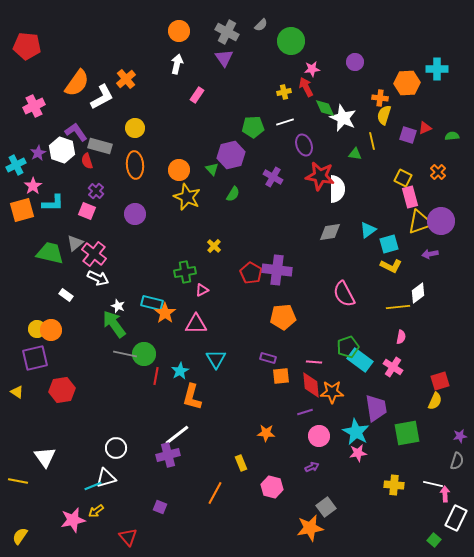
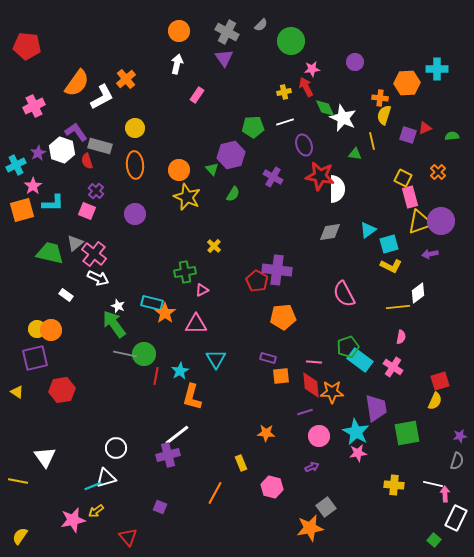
red pentagon at (251, 273): moved 6 px right, 8 px down
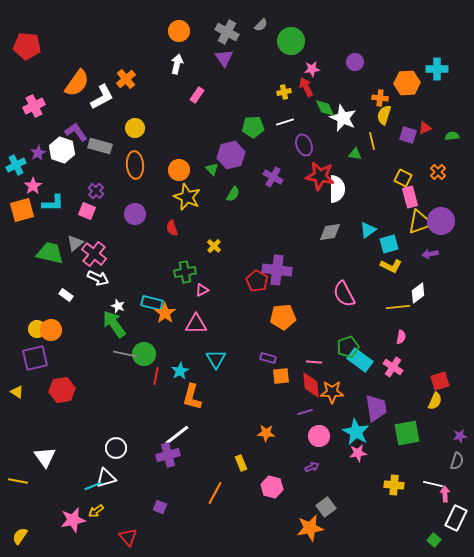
red semicircle at (87, 161): moved 85 px right, 67 px down
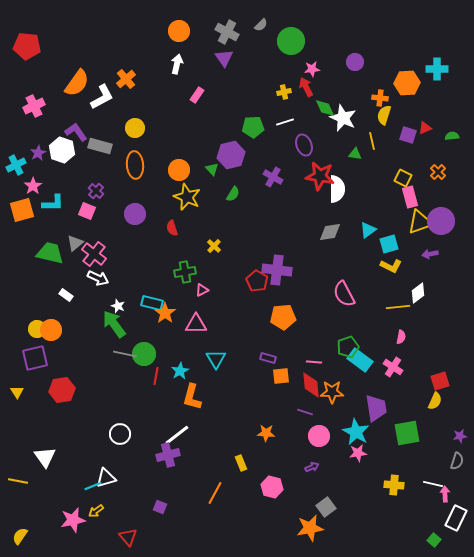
yellow triangle at (17, 392): rotated 24 degrees clockwise
purple line at (305, 412): rotated 35 degrees clockwise
white circle at (116, 448): moved 4 px right, 14 px up
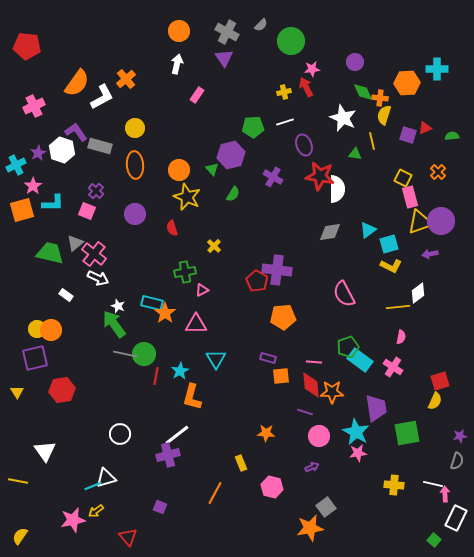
green diamond at (325, 108): moved 38 px right, 16 px up
white triangle at (45, 457): moved 6 px up
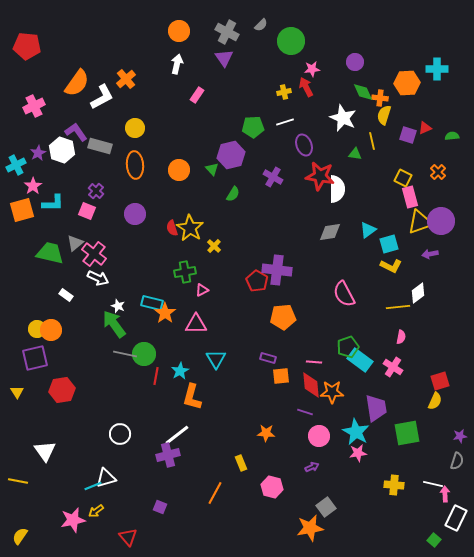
yellow star at (187, 197): moved 3 px right, 31 px down; rotated 8 degrees clockwise
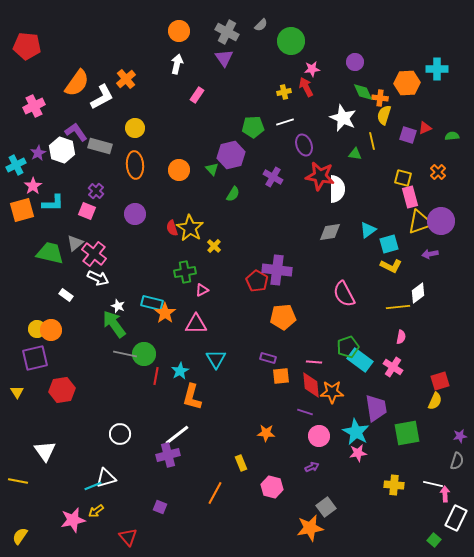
yellow square at (403, 178): rotated 12 degrees counterclockwise
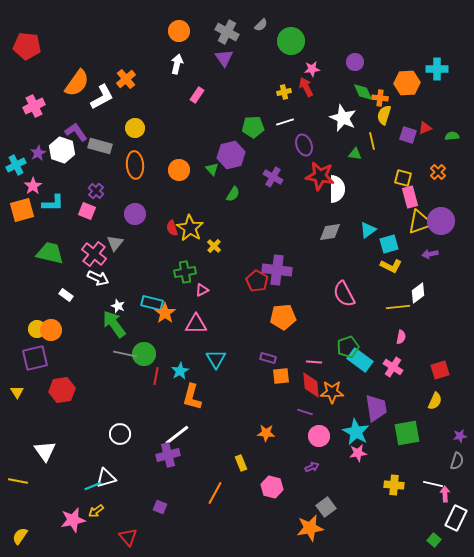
gray triangle at (75, 243): moved 40 px right; rotated 12 degrees counterclockwise
red square at (440, 381): moved 11 px up
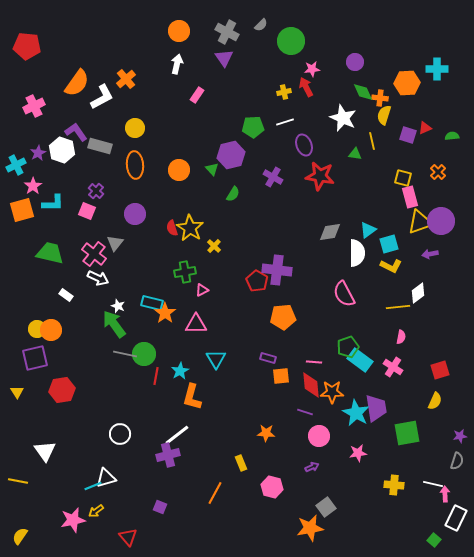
white semicircle at (337, 189): moved 20 px right, 64 px down
cyan star at (356, 432): moved 19 px up
